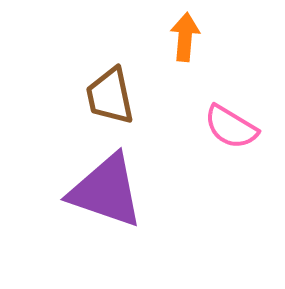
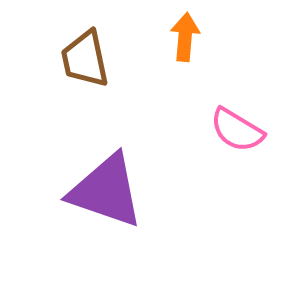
brown trapezoid: moved 25 px left, 37 px up
pink semicircle: moved 6 px right, 3 px down
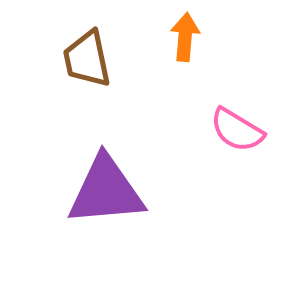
brown trapezoid: moved 2 px right
purple triangle: rotated 24 degrees counterclockwise
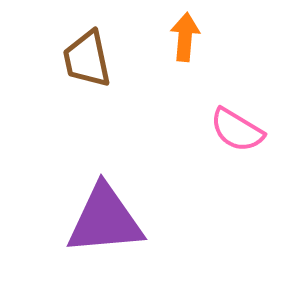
purple triangle: moved 1 px left, 29 px down
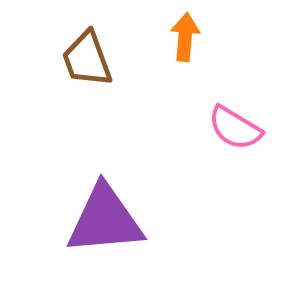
brown trapezoid: rotated 8 degrees counterclockwise
pink semicircle: moved 2 px left, 2 px up
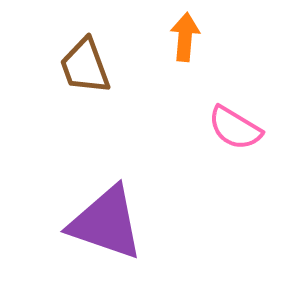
brown trapezoid: moved 2 px left, 7 px down
purple triangle: moved 1 px right, 3 px down; rotated 24 degrees clockwise
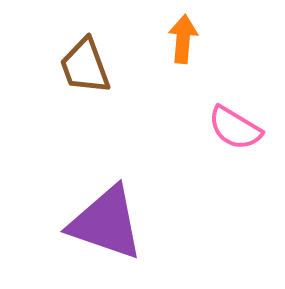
orange arrow: moved 2 px left, 2 px down
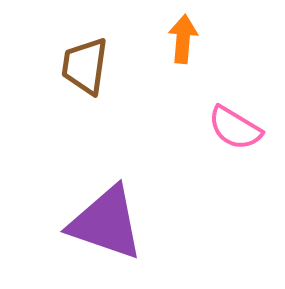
brown trapezoid: rotated 28 degrees clockwise
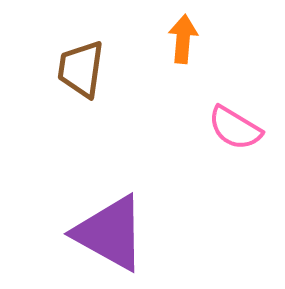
brown trapezoid: moved 4 px left, 3 px down
purple triangle: moved 4 px right, 10 px down; rotated 10 degrees clockwise
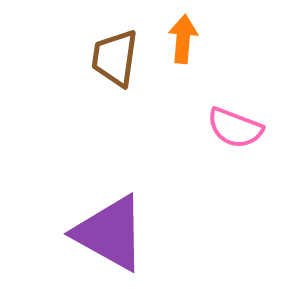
brown trapezoid: moved 34 px right, 11 px up
pink semicircle: rotated 10 degrees counterclockwise
